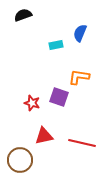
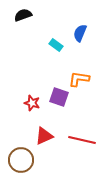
cyan rectangle: rotated 48 degrees clockwise
orange L-shape: moved 2 px down
red triangle: rotated 12 degrees counterclockwise
red line: moved 3 px up
brown circle: moved 1 px right
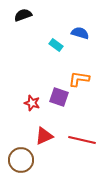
blue semicircle: rotated 84 degrees clockwise
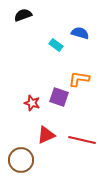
red triangle: moved 2 px right, 1 px up
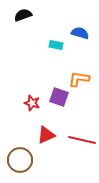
cyan rectangle: rotated 24 degrees counterclockwise
brown circle: moved 1 px left
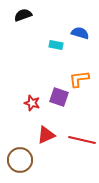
orange L-shape: rotated 15 degrees counterclockwise
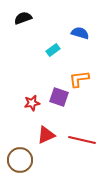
black semicircle: moved 3 px down
cyan rectangle: moved 3 px left, 5 px down; rotated 48 degrees counterclockwise
red star: rotated 28 degrees counterclockwise
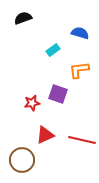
orange L-shape: moved 9 px up
purple square: moved 1 px left, 3 px up
red triangle: moved 1 px left
brown circle: moved 2 px right
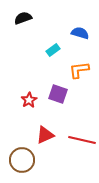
red star: moved 3 px left, 3 px up; rotated 21 degrees counterclockwise
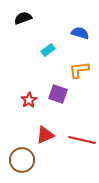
cyan rectangle: moved 5 px left
